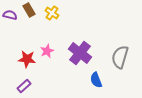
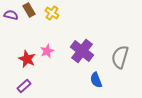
purple semicircle: moved 1 px right
purple cross: moved 2 px right, 2 px up
red star: rotated 18 degrees clockwise
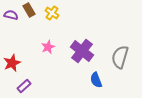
pink star: moved 1 px right, 4 px up
red star: moved 15 px left, 4 px down; rotated 24 degrees clockwise
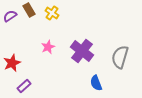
purple semicircle: moved 1 px left, 1 px down; rotated 48 degrees counterclockwise
blue semicircle: moved 3 px down
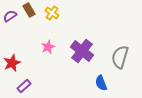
blue semicircle: moved 5 px right
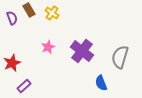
purple semicircle: moved 2 px right, 2 px down; rotated 104 degrees clockwise
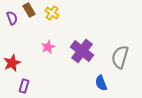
purple rectangle: rotated 32 degrees counterclockwise
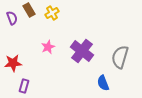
yellow cross: rotated 24 degrees clockwise
red star: moved 1 px right; rotated 18 degrees clockwise
blue semicircle: moved 2 px right
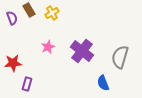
purple rectangle: moved 3 px right, 2 px up
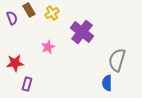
purple cross: moved 19 px up
gray semicircle: moved 3 px left, 3 px down
red star: moved 2 px right
blue semicircle: moved 4 px right; rotated 21 degrees clockwise
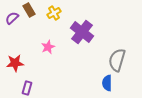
yellow cross: moved 2 px right
purple semicircle: rotated 112 degrees counterclockwise
purple rectangle: moved 4 px down
